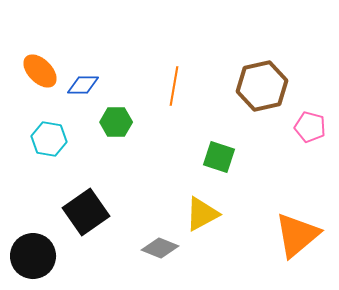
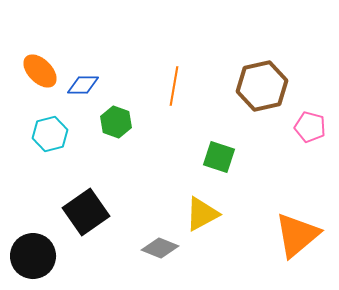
green hexagon: rotated 20 degrees clockwise
cyan hexagon: moved 1 px right, 5 px up; rotated 24 degrees counterclockwise
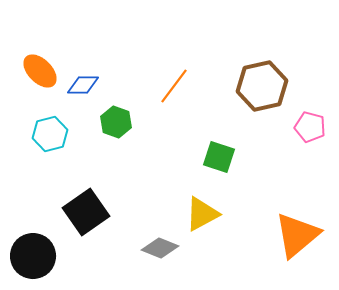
orange line: rotated 27 degrees clockwise
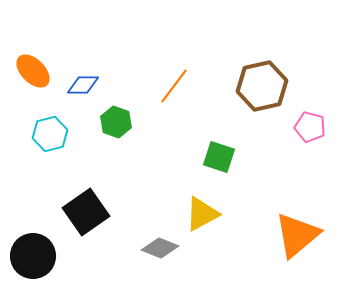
orange ellipse: moved 7 px left
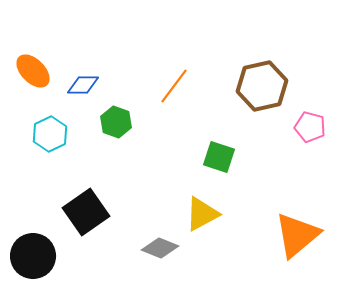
cyan hexagon: rotated 12 degrees counterclockwise
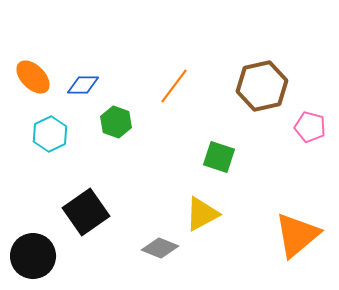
orange ellipse: moved 6 px down
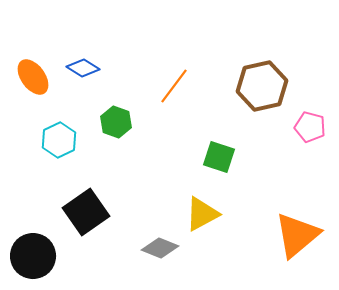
orange ellipse: rotated 9 degrees clockwise
blue diamond: moved 17 px up; rotated 32 degrees clockwise
cyan hexagon: moved 9 px right, 6 px down
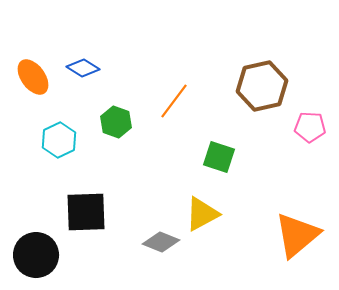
orange line: moved 15 px down
pink pentagon: rotated 12 degrees counterclockwise
black square: rotated 33 degrees clockwise
gray diamond: moved 1 px right, 6 px up
black circle: moved 3 px right, 1 px up
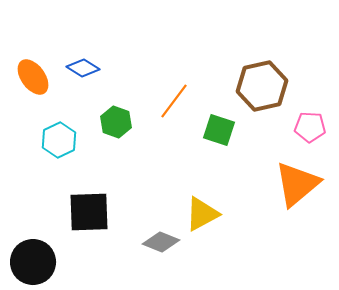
green square: moved 27 px up
black square: moved 3 px right
orange triangle: moved 51 px up
black circle: moved 3 px left, 7 px down
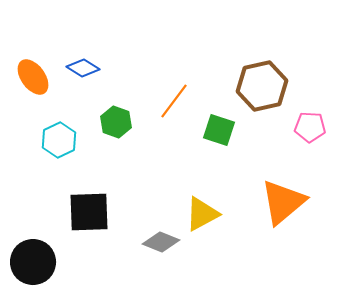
orange triangle: moved 14 px left, 18 px down
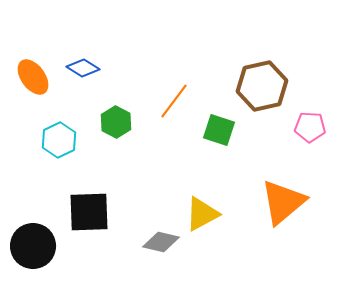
green hexagon: rotated 8 degrees clockwise
gray diamond: rotated 9 degrees counterclockwise
black circle: moved 16 px up
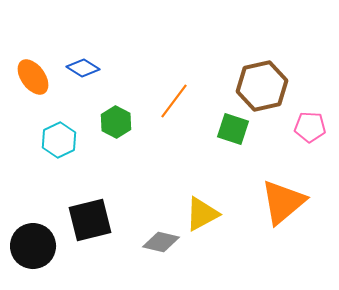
green square: moved 14 px right, 1 px up
black square: moved 1 px right, 8 px down; rotated 12 degrees counterclockwise
